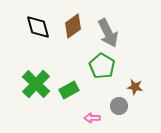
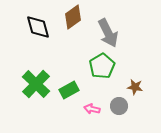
brown diamond: moved 9 px up
green pentagon: rotated 10 degrees clockwise
pink arrow: moved 9 px up; rotated 14 degrees clockwise
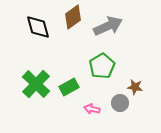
gray arrow: moved 7 px up; rotated 88 degrees counterclockwise
green rectangle: moved 3 px up
gray circle: moved 1 px right, 3 px up
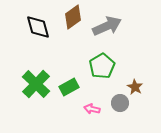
gray arrow: moved 1 px left
brown star: rotated 21 degrees clockwise
